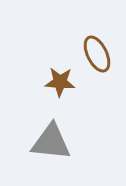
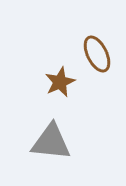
brown star: rotated 28 degrees counterclockwise
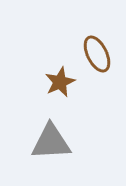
gray triangle: rotated 9 degrees counterclockwise
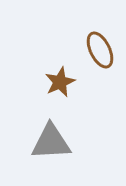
brown ellipse: moved 3 px right, 4 px up
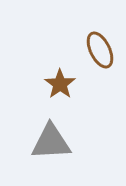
brown star: moved 2 px down; rotated 12 degrees counterclockwise
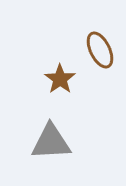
brown star: moved 5 px up
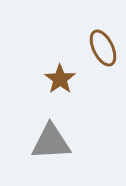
brown ellipse: moved 3 px right, 2 px up
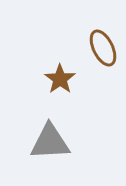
gray triangle: moved 1 px left
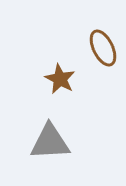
brown star: rotated 8 degrees counterclockwise
